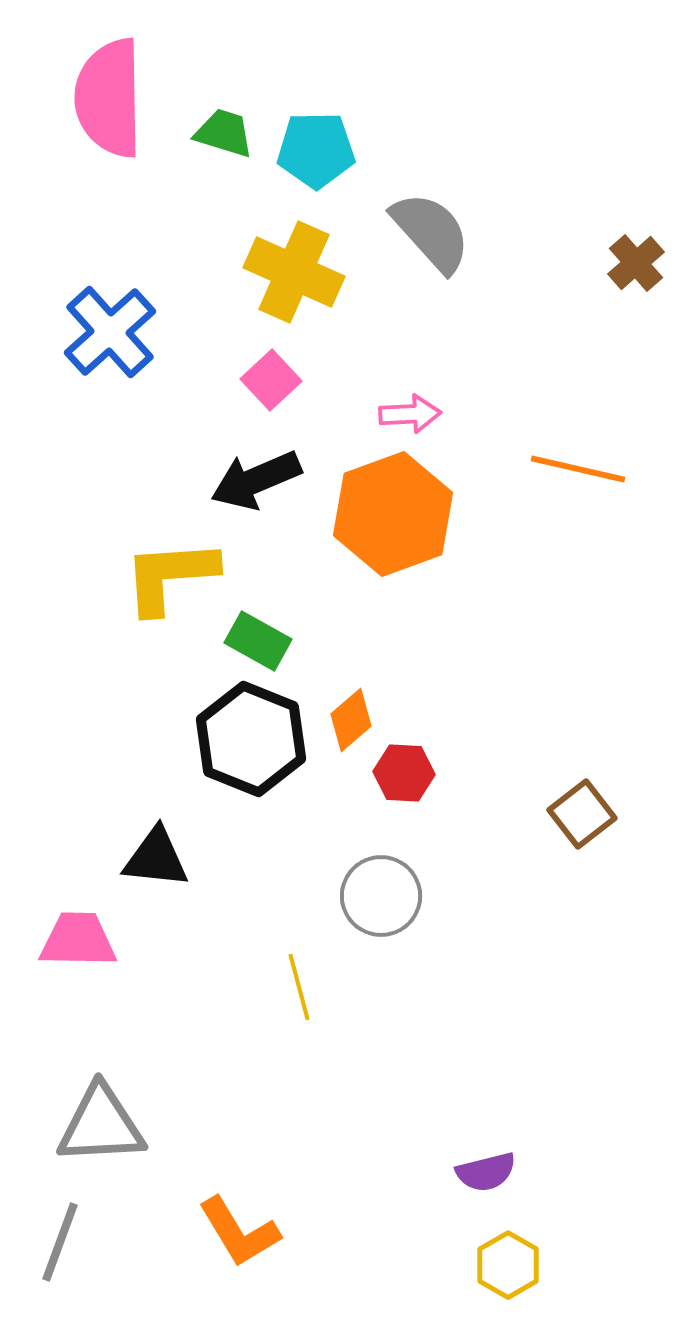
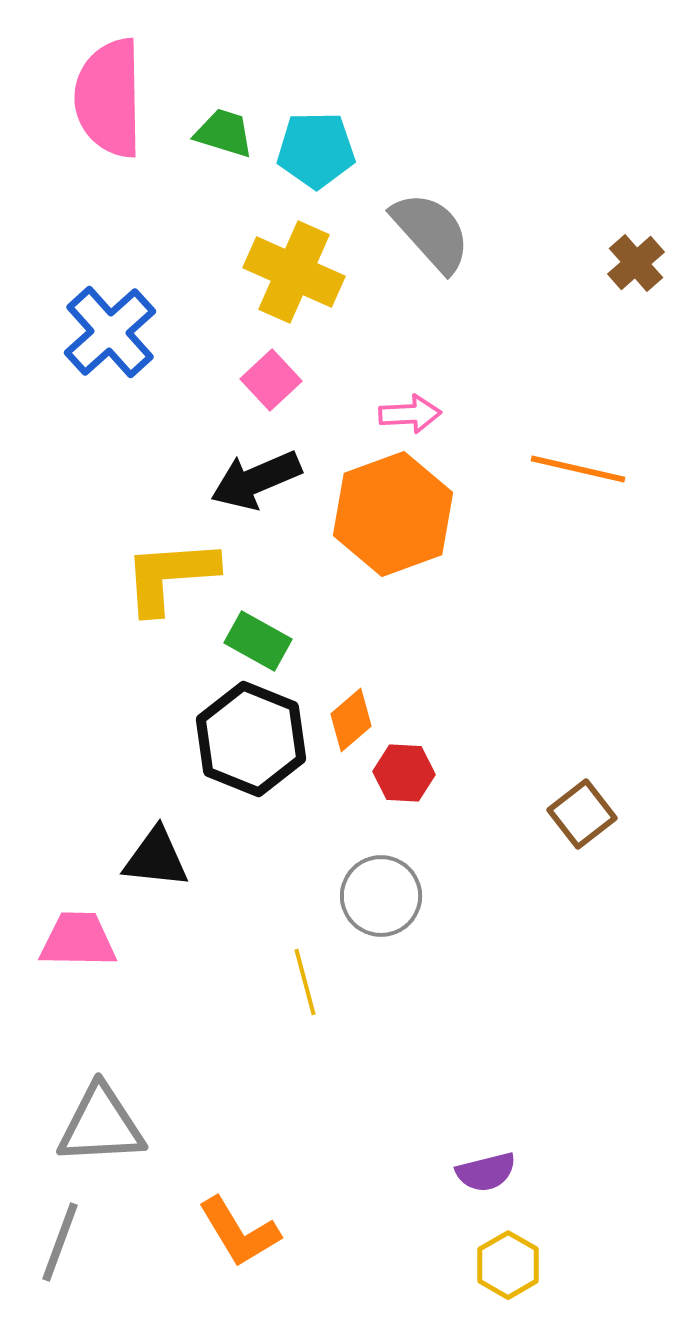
yellow line: moved 6 px right, 5 px up
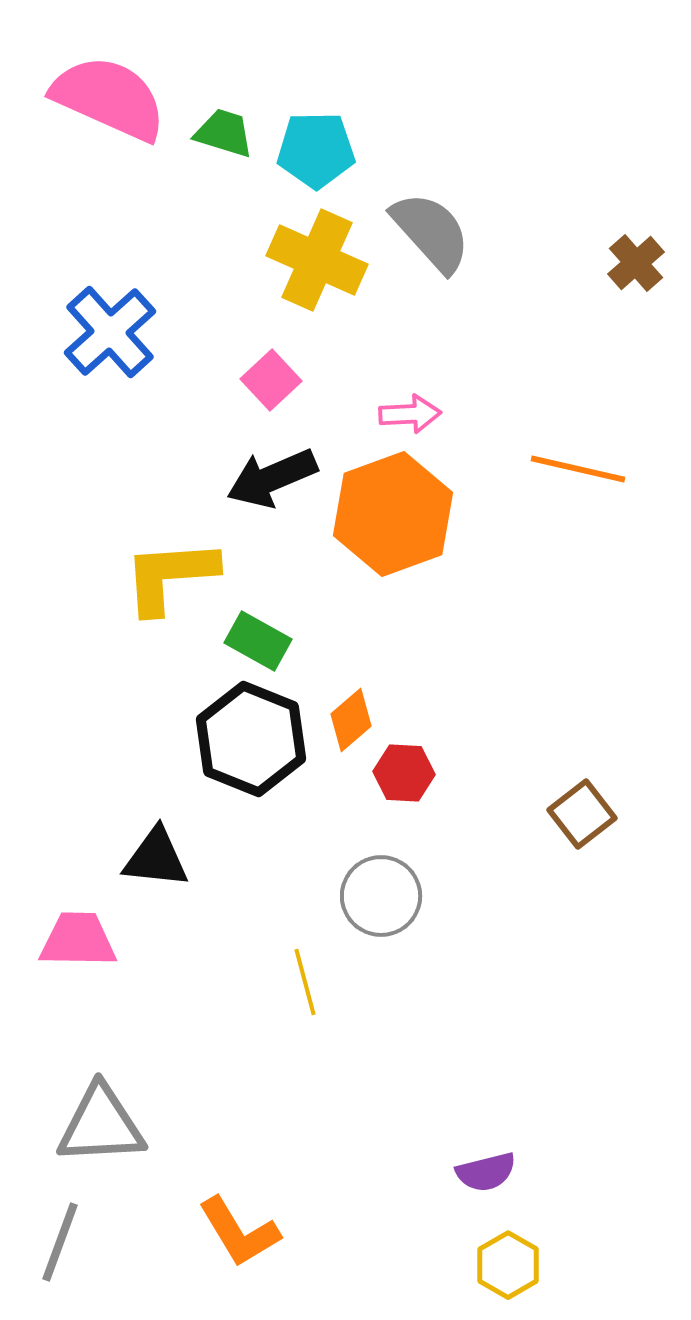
pink semicircle: rotated 115 degrees clockwise
yellow cross: moved 23 px right, 12 px up
black arrow: moved 16 px right, 2 px up
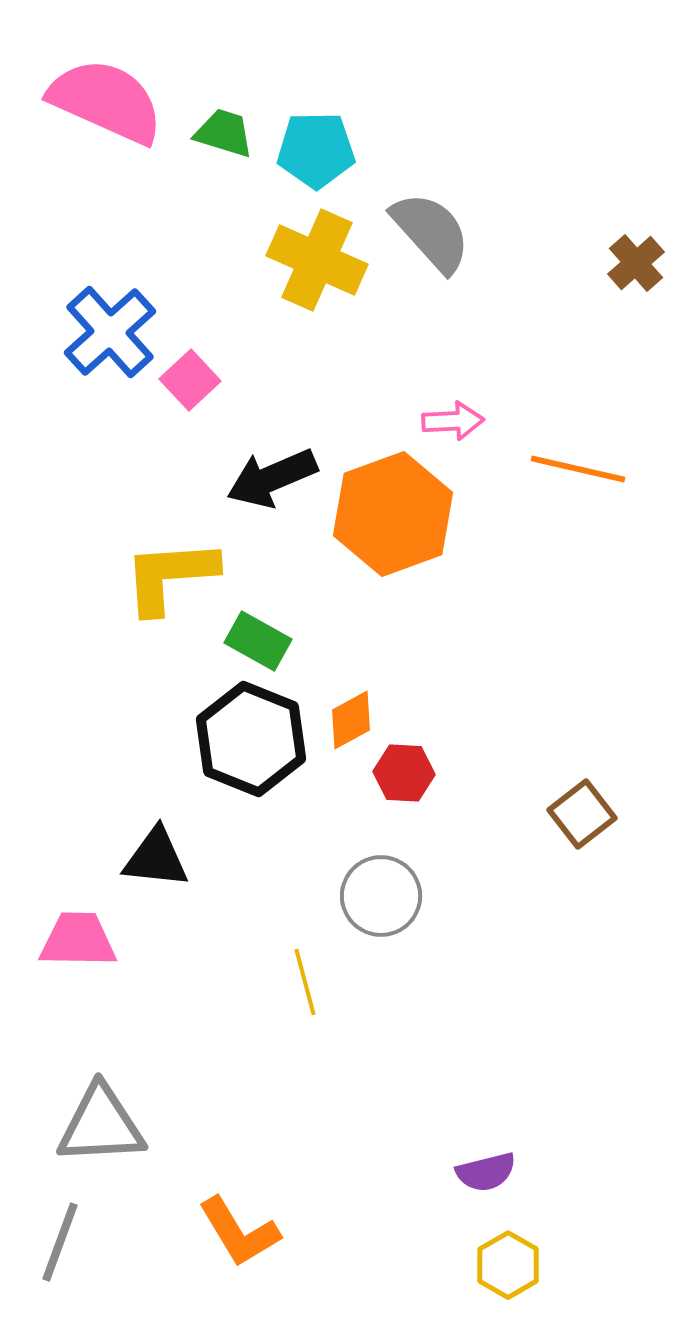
pink semicircle: moved 3 px left, 3 px down
pink square: moved 81 px left
pink arrow: moved 43 px right, 7 px down
orange diamond: rotated 12 degrees clockwise
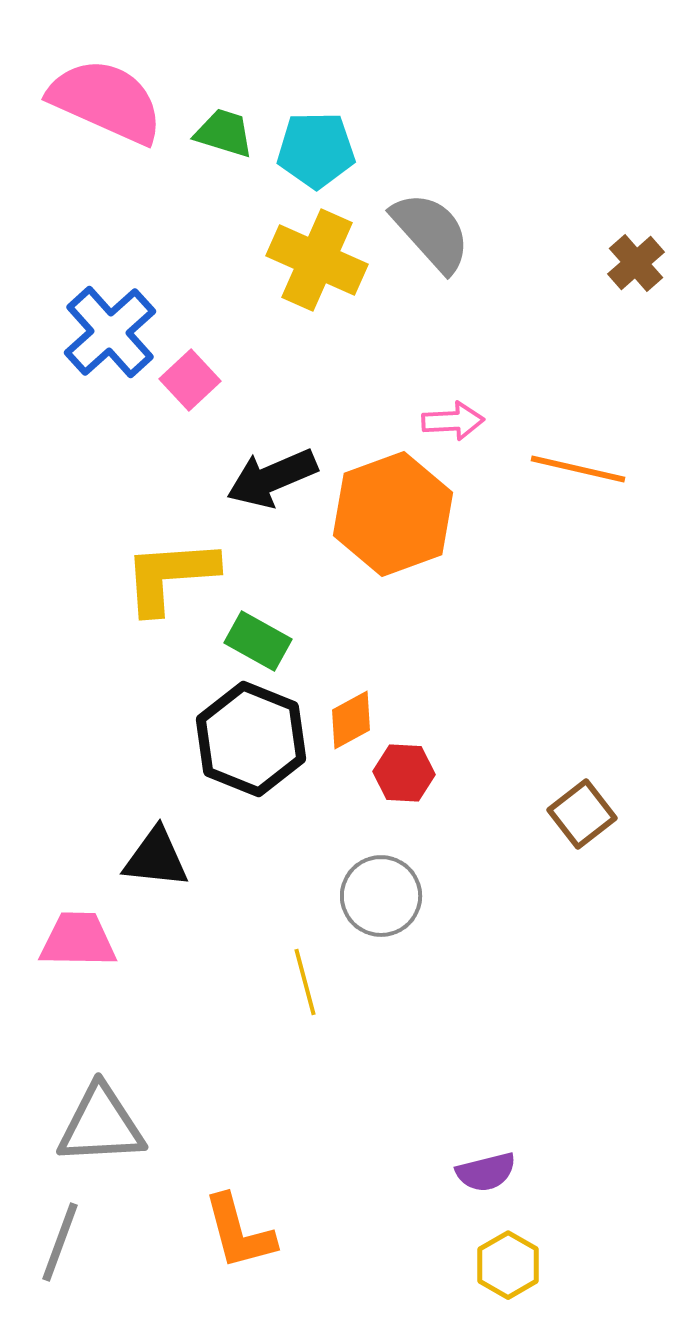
orange L-shape: rotated 16 degrees clockwise
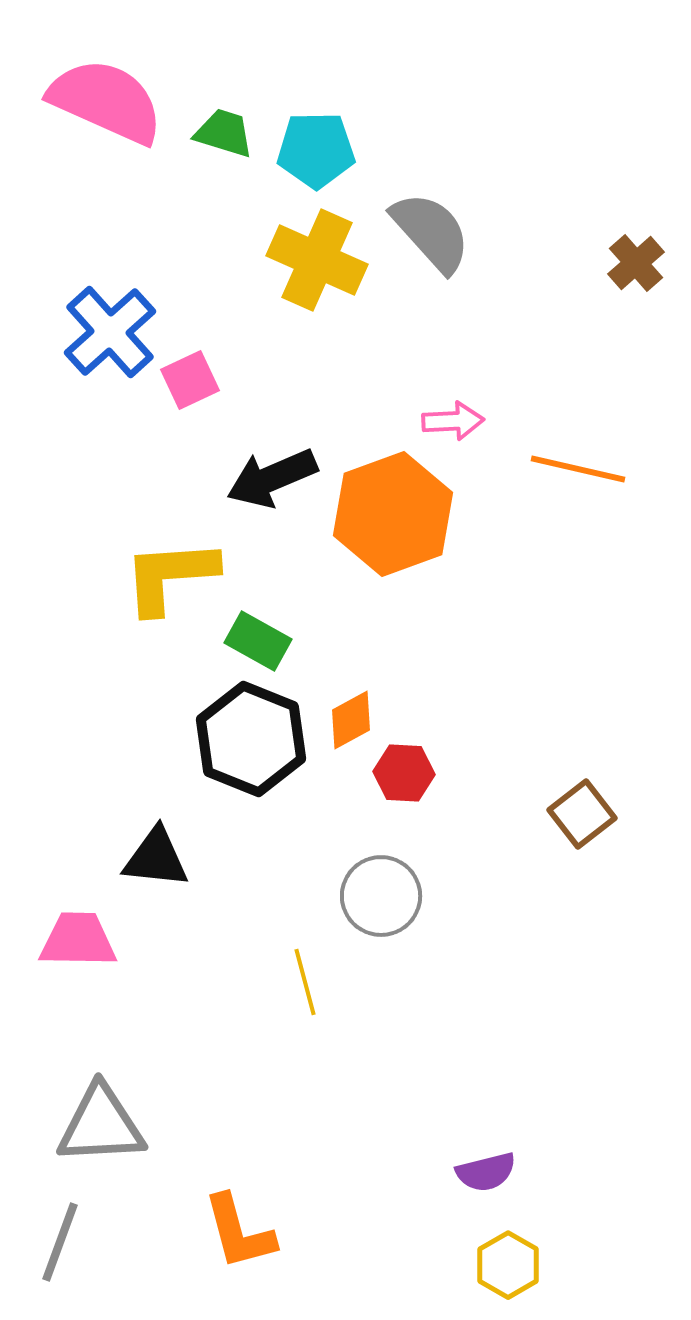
pink square: rotated 18 degrees clockwise
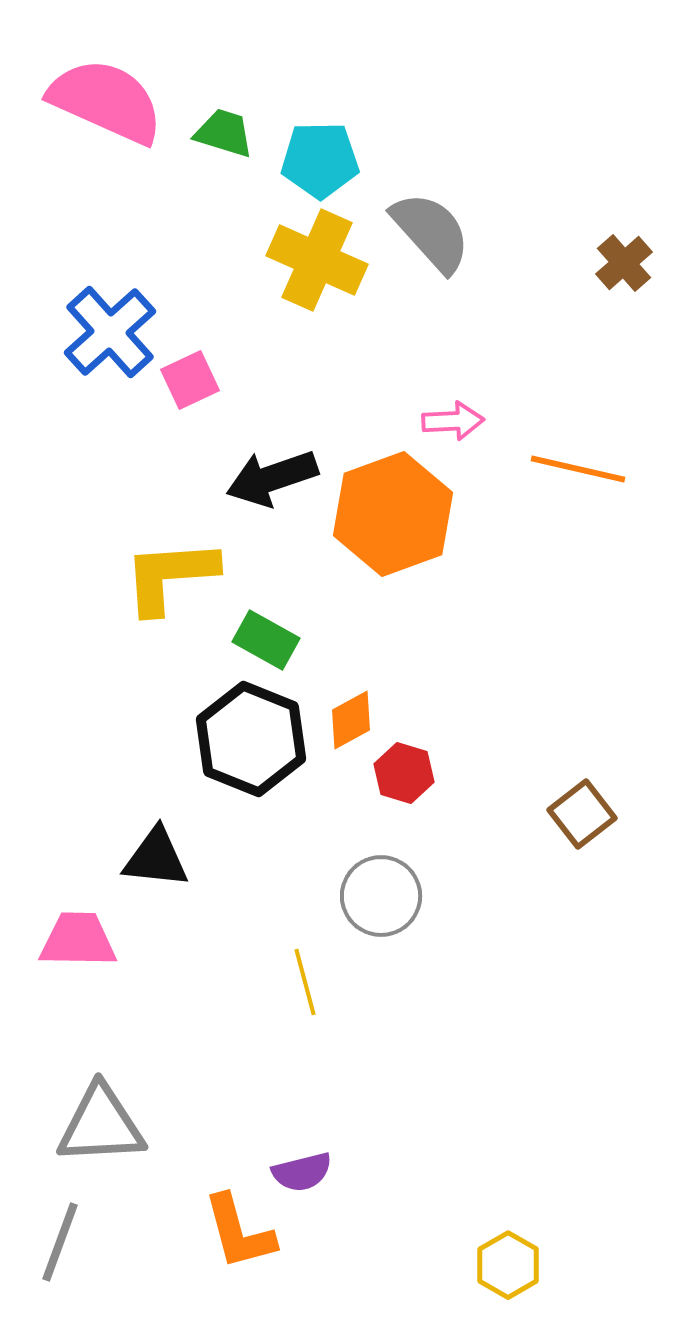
cyan pentagon: moved 4 px right, 10 px down
brown cross: moved 12 px left
black arrow: rotated 4 degrees clockwise
green rectangle: moved 8 px right, 1 px up
red hexagon: rotated 14 degrees clockwise
purple semicircle: moved 184 px left
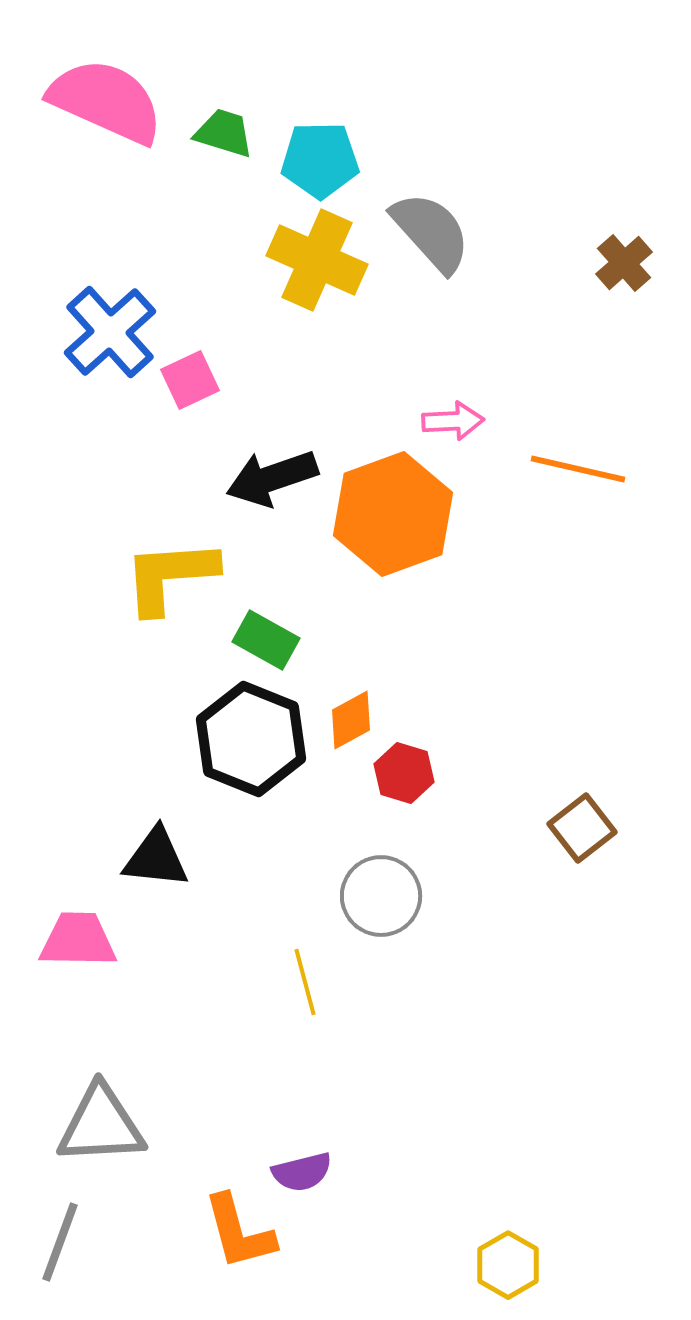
brown square: moved 14 px down
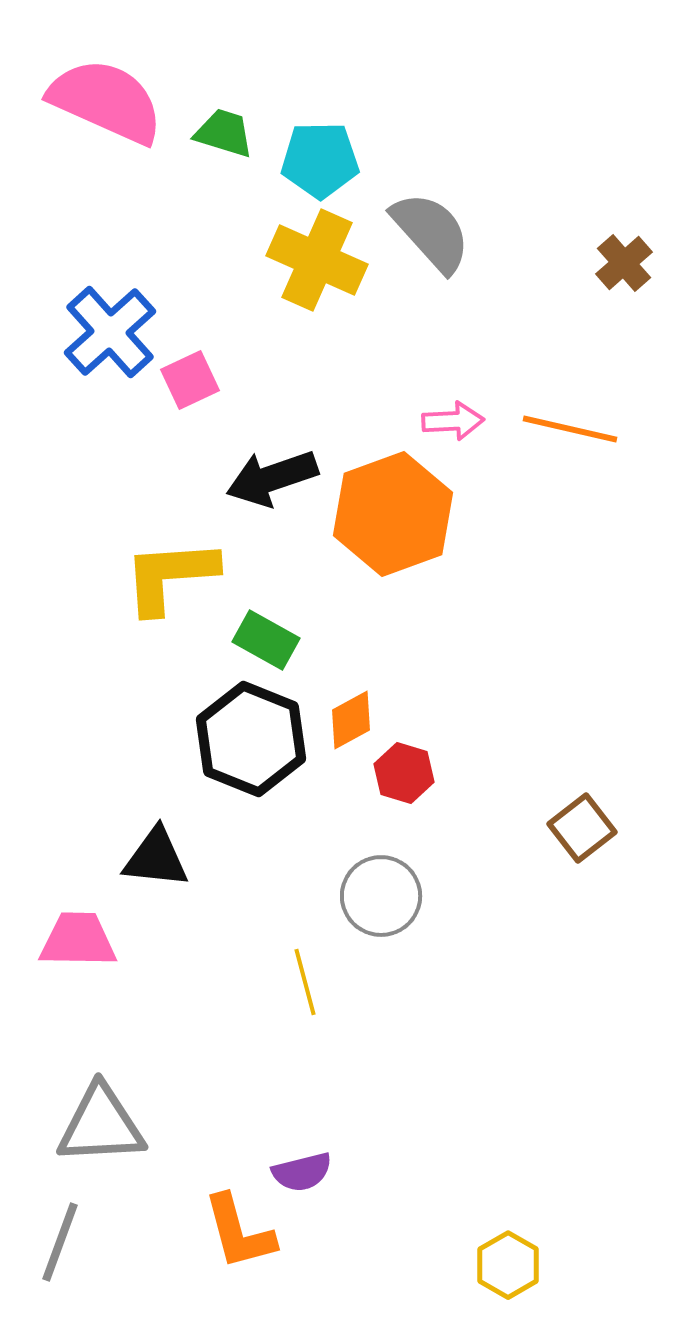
orange line: moved 8 px left, 40 px up
